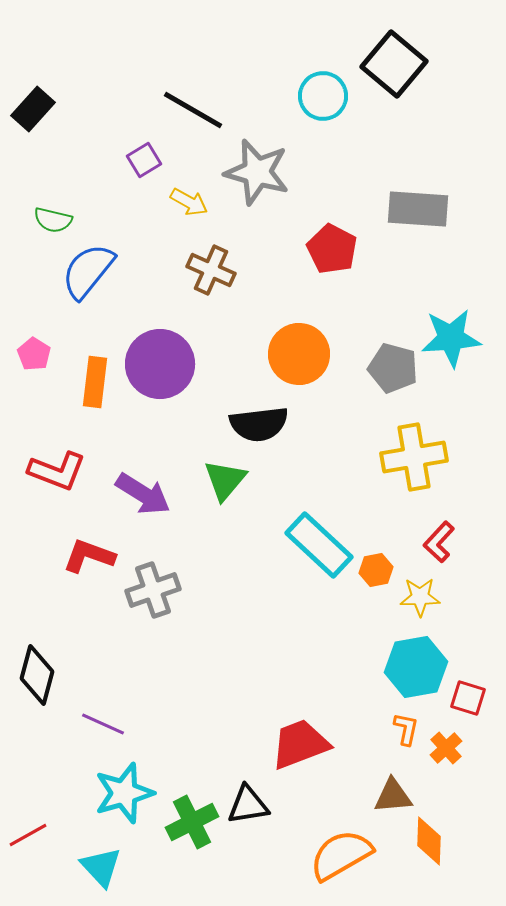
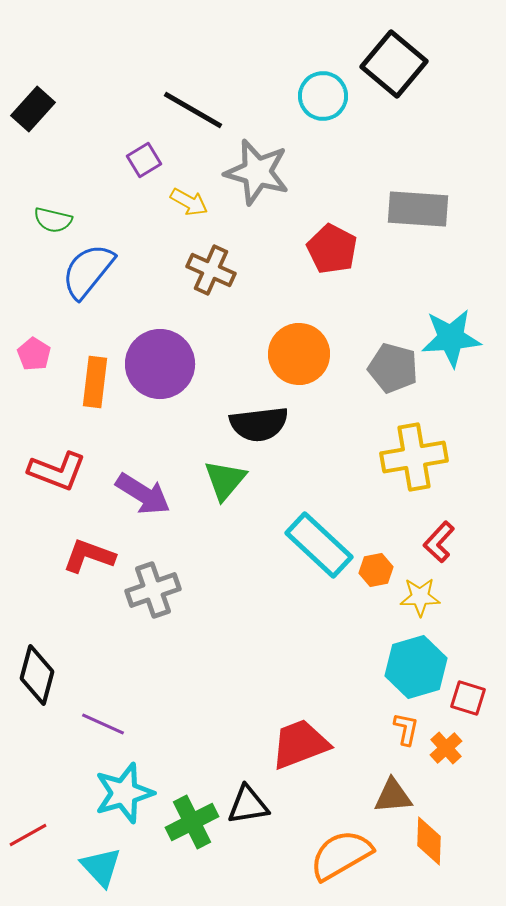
cyan hexagon at (416, 667): rotated 6 degrees counterclockwise
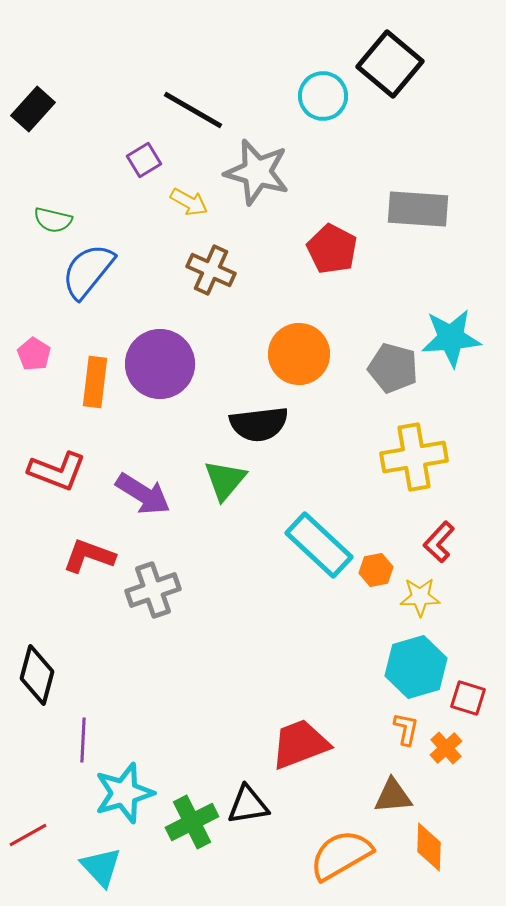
black square at (394, 64): moved 4 px left
purple line at (103, 724): moved 20 px left, 16 px down; rotated 69 degrees clockwise
orange diamond at (429, 841): moved 6 px down
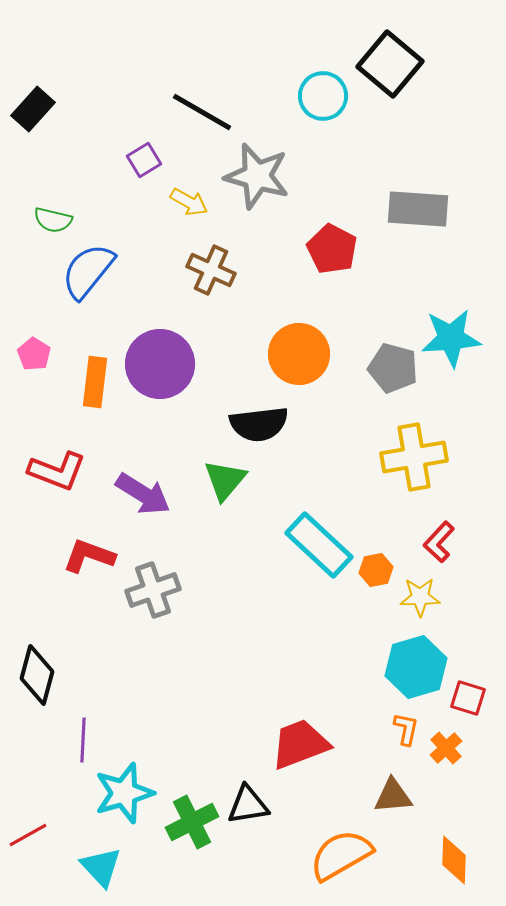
black line at (193, 110): moved 9 px right, 2 px down
gray star at (257, 172): moved 4 px down
orange diamond at (429, 847): moved 25 px right, 13 px down
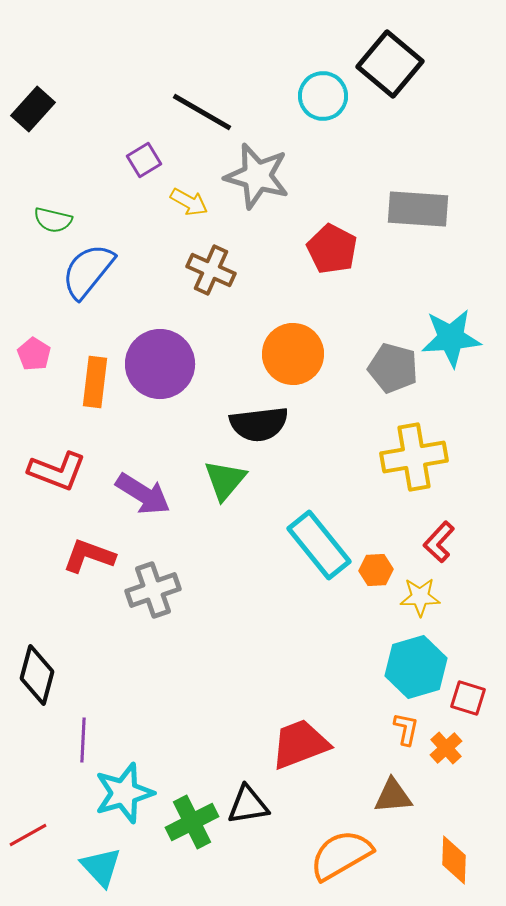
orange circle at (299, 354): moved 6 px left
cyan rectangle at (319, 545): rotated 8 degrees clockwise
orange hexagon at (376, 570): rotated 8 degrees clockwise
